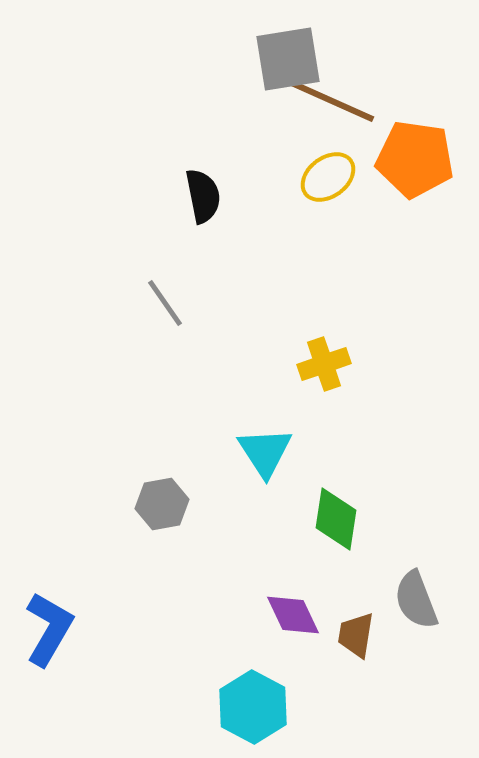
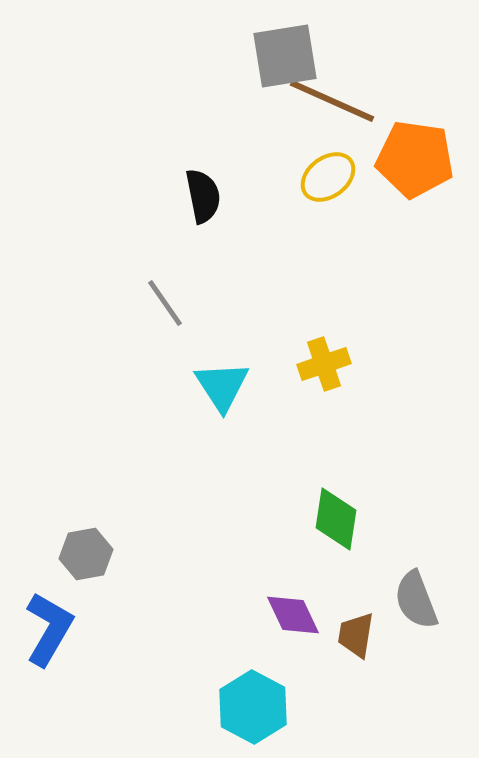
gray square: moved 3 px left, 3 px up
cyan triangle: moved 43 px left, 66 px up
gray hexagon: moved 76 px left, 50 px down
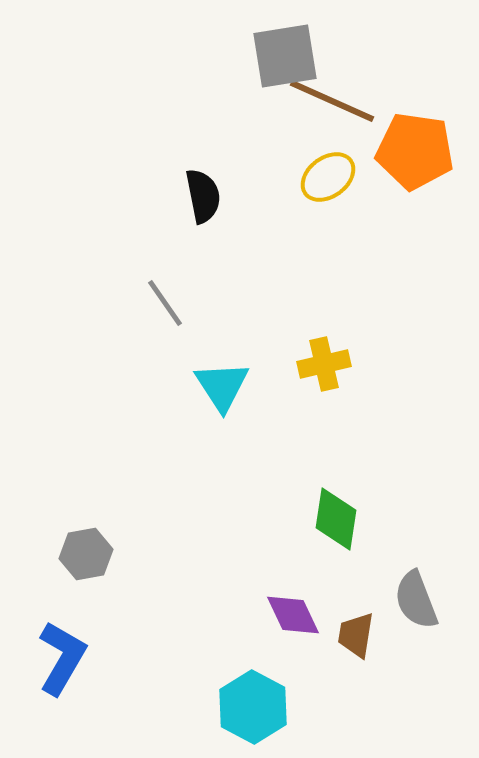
orange pentagon: moved 8 px up
yellow cross: rotated 6 degrees clockwise
blue L-shape: moved 13 px right, 29 px down
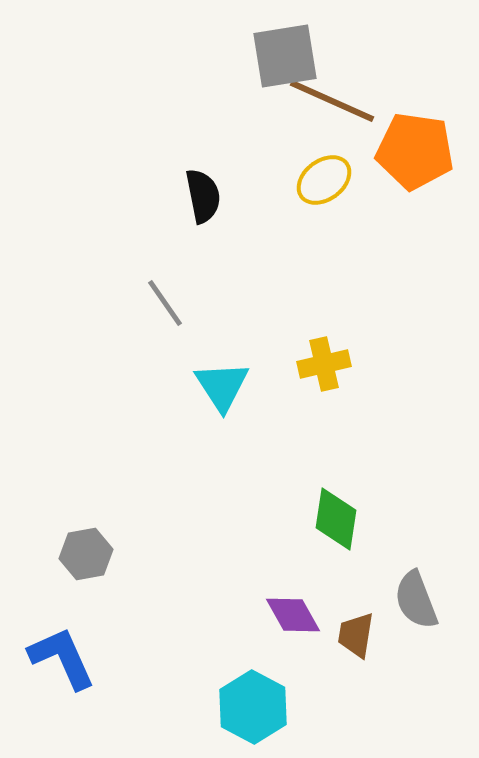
yellow ellipse: moved 4 px left, 3 px down
purple diamond: rotated 4 degrees counterclockwise
blue L-shape: rotated 54 degrees counterclockwise
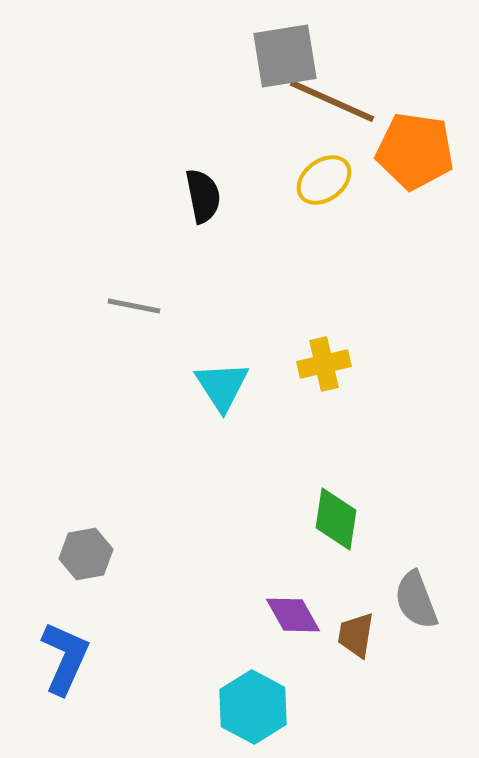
gray line: moved 31 px left, 3 px down; rotated 44 degrees counterclockwise
blue L-shape: moved 3 px right; rotated 48 degrees clockwise
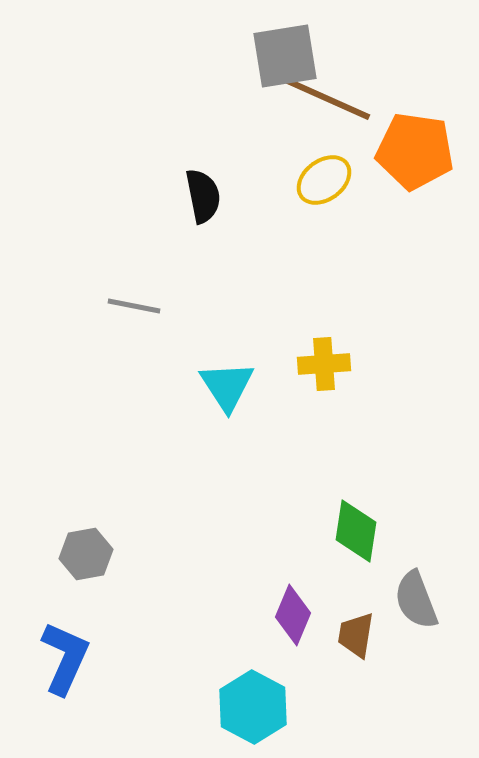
brown line: moved 4 px left, 2 px up
yellow cross: rotated 9 degrees clockwise
cyan triangle: moved 5 px right
green diamond: moved 20 px right, 12 px down
purple diamond: rotated 52 degrees clockwise
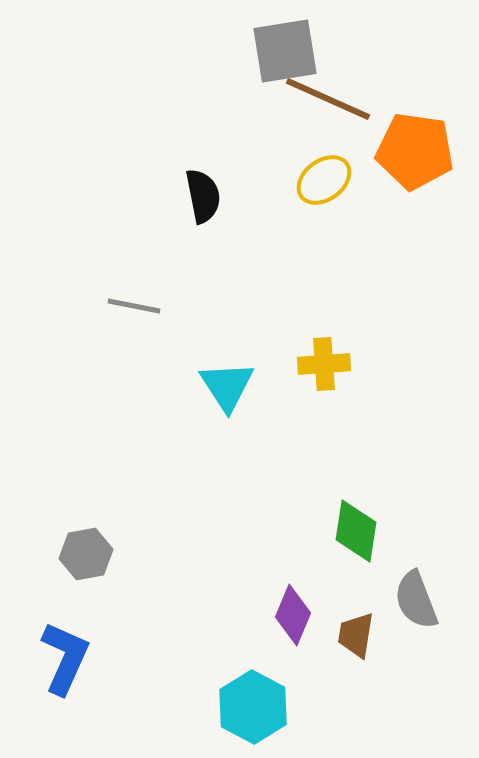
gray square: moved 5 px up
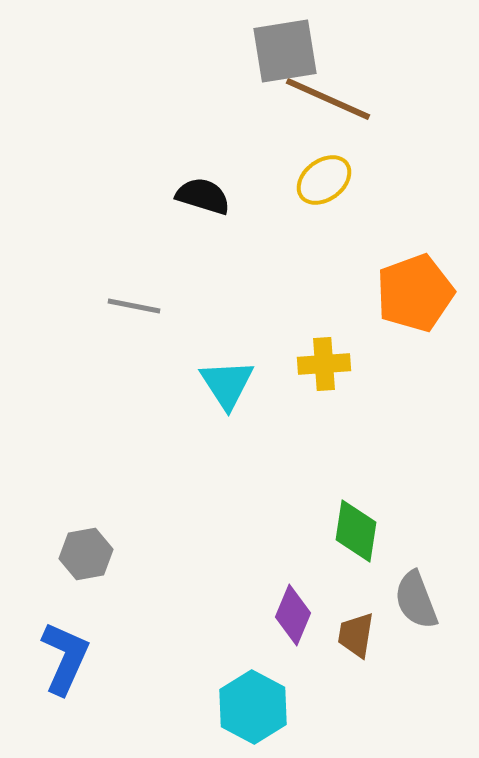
orange pentagon: moved 142 px down; rotated 28 degrees counterclockwise
black semicircle: rotated 62 degrees counterclockwise
cyan triangle: moved 2 px up
